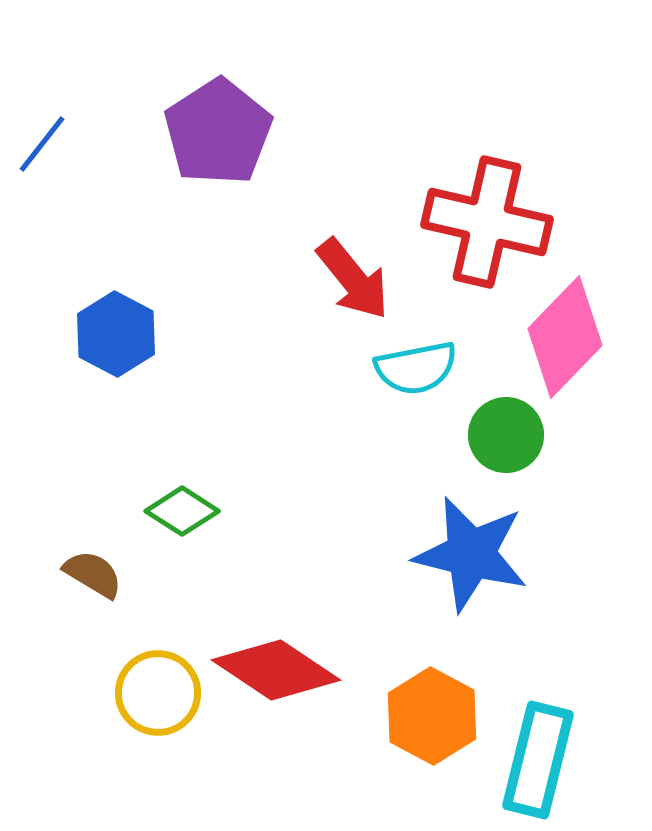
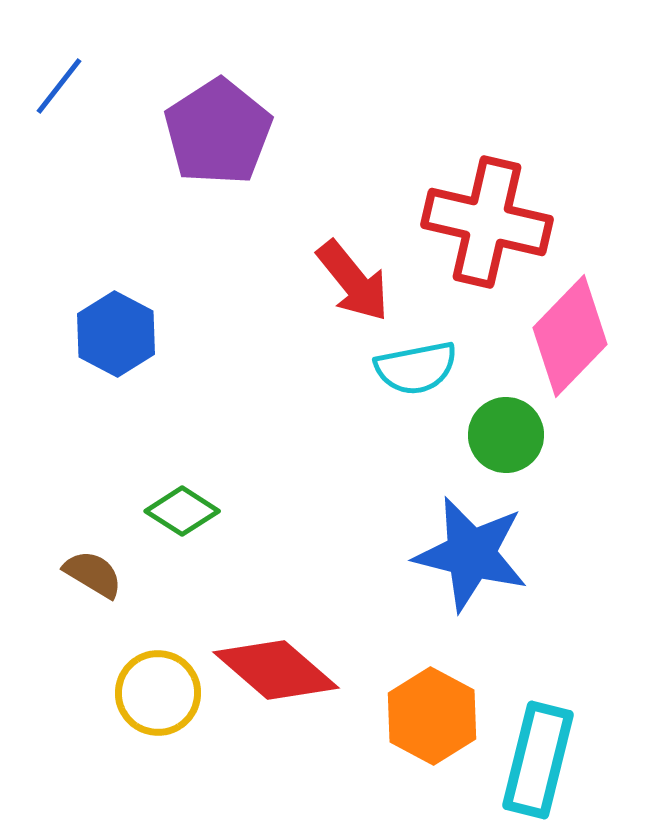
blue line: moved 17 px right, 58 px up
red arrow: moved 2 px down
pink diamond: moved 5 px right, 1 px up
red diamond: rotated 7 degrees clockwise
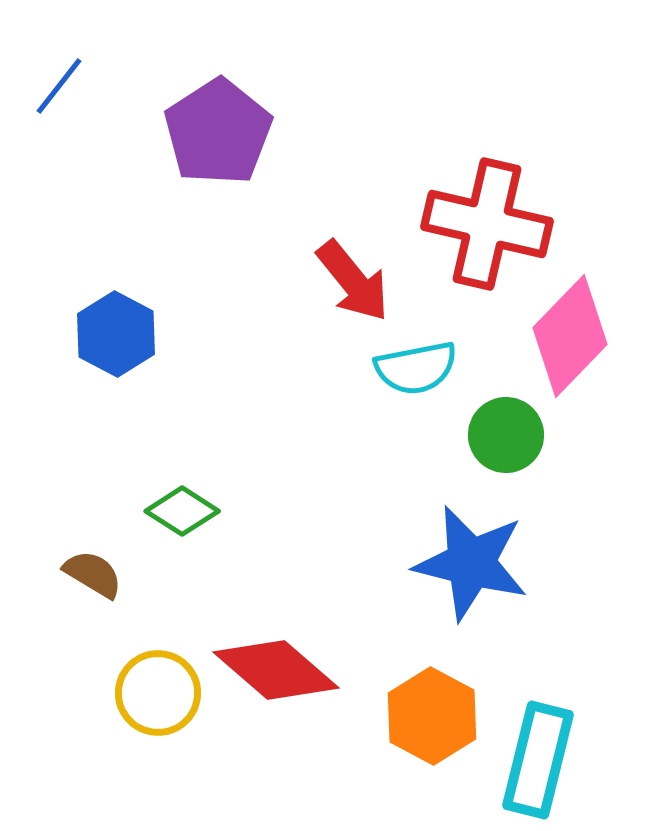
red cross: moved 2 px down
blue star: moved 9 px down
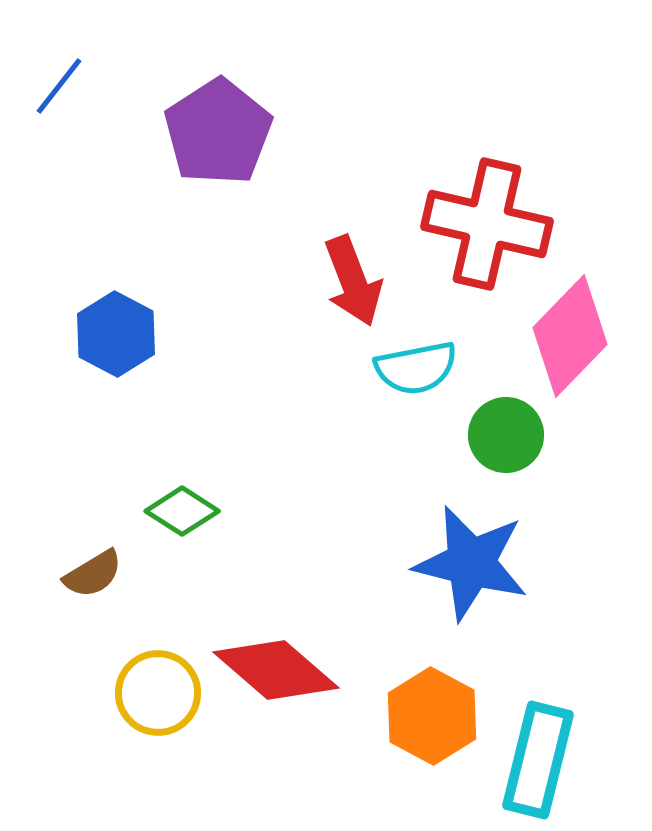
red arrow: rotated 18 degrees clockwise
brown semicircle: rotated 118 degrees clockwise
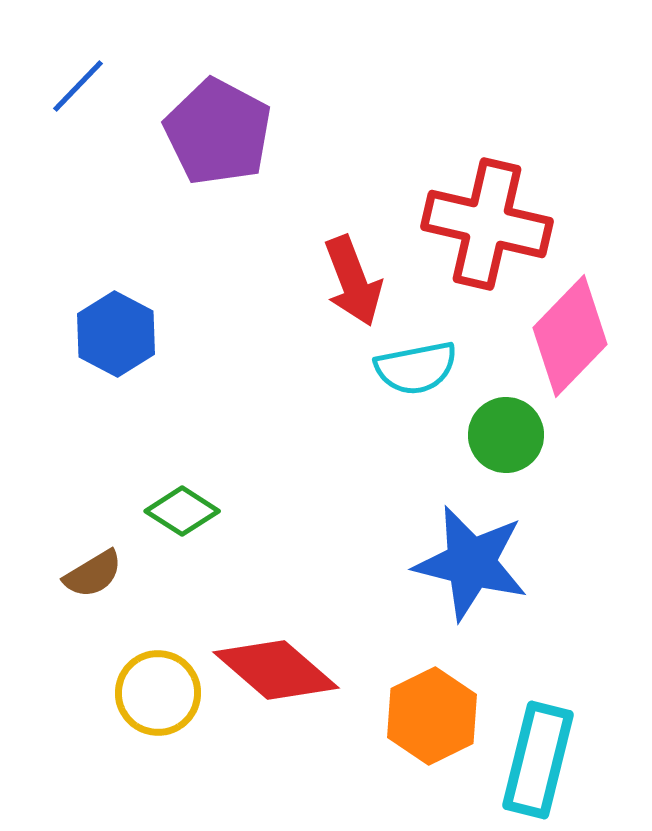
blue line: moved 19 px right; rotated 6 degrees clockwise
purple pentagon: rotated 11 degrees counterclockwise
orange hexagon: rotated 6 degrees clockwise
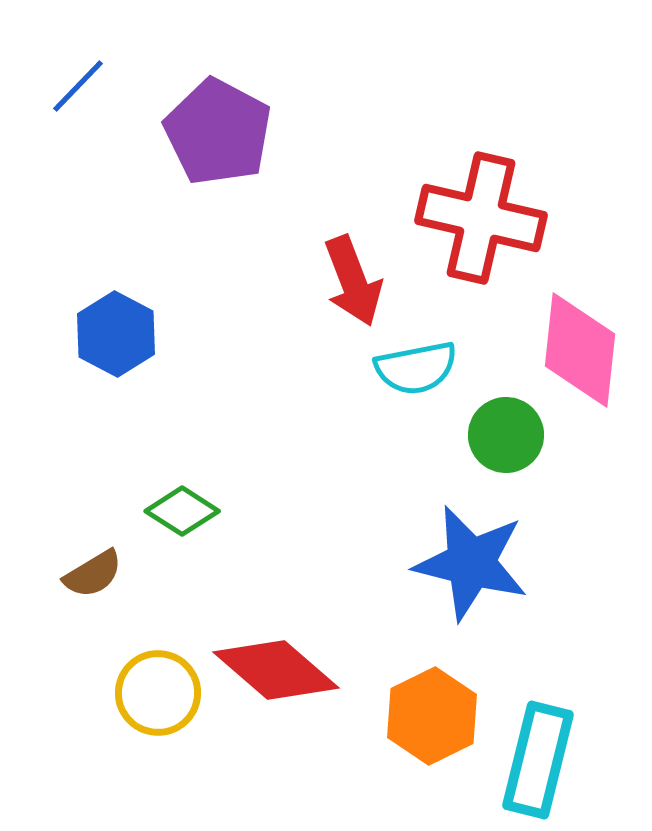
red cross: moved 6 px left, 6 px up
pink diamond: moved 10 px right, 14 px down; rotated 38 degrees counterclockwise
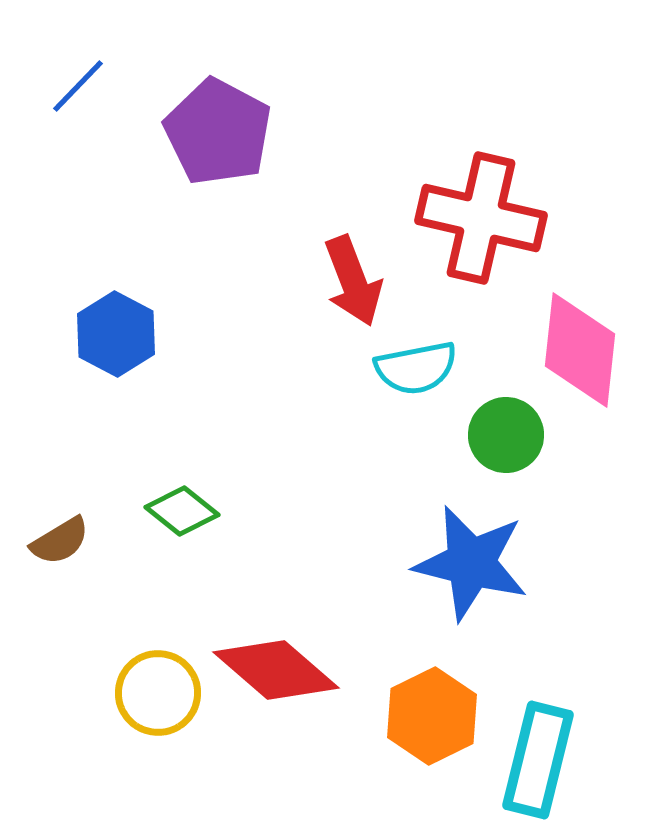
green diamond: rotated 6 degrees clockwise
brown semicircle: moved 33 px left, 33 px up
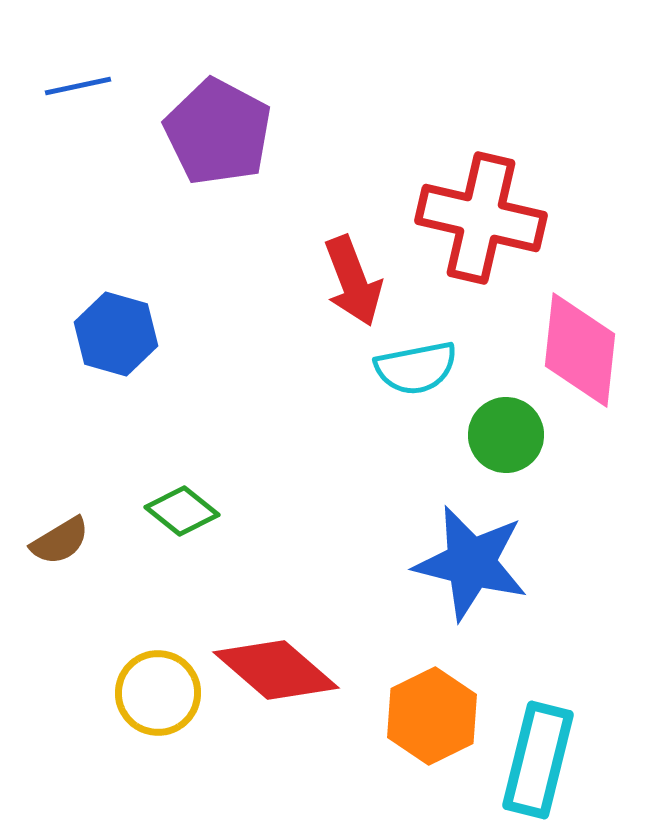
blue line: rotated 34 degrees clockwise
blue hexagon: rotated 12 degrees counterclockwise
